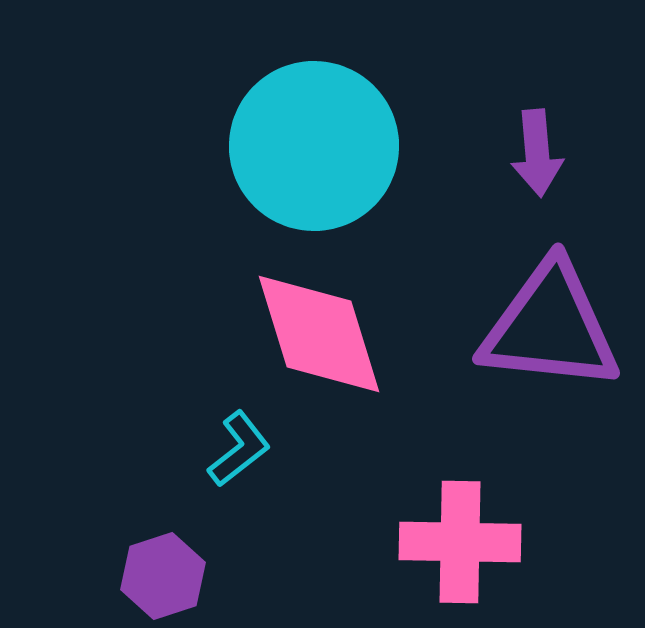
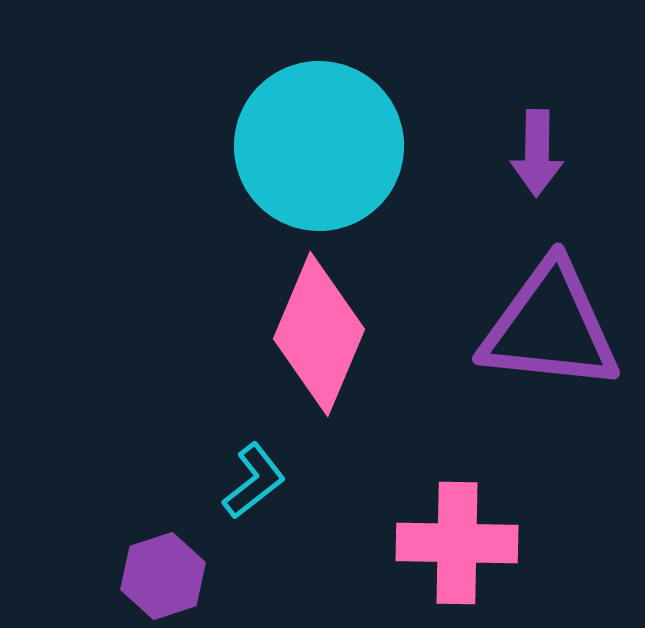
cyan circle: moved 5 px right
purple arrow: rotated 6 degrees clockwise
pink diamond: rotated 40 degrees clockwise
cyan L-shape: moved 15 px right, 32 px down
pink cross: moved 3 px left, 1 px down
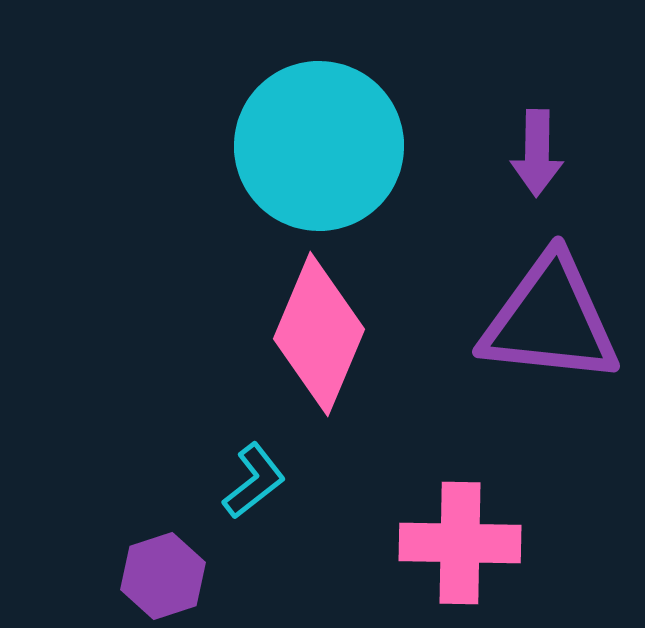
purple triangle: moved 7 px up
pink cross: moved 3 px right
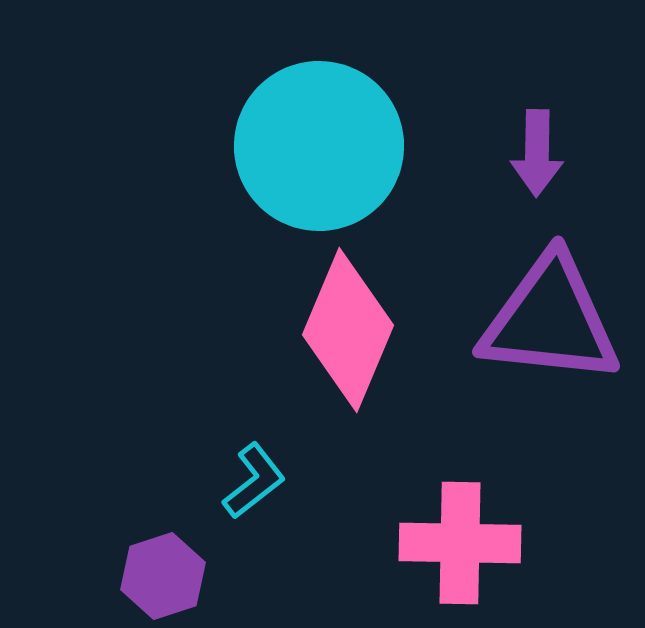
pink diamond: moved 29 px right, 4 px up
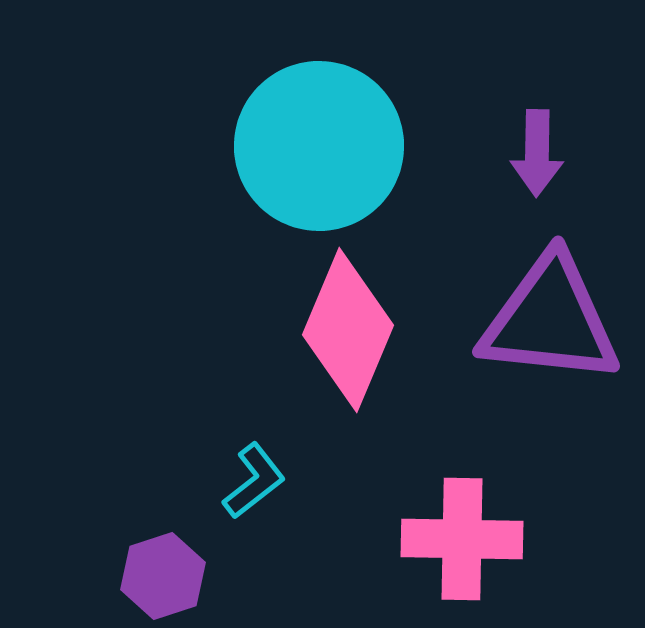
pink cross: moved 2 px right, 4 px up
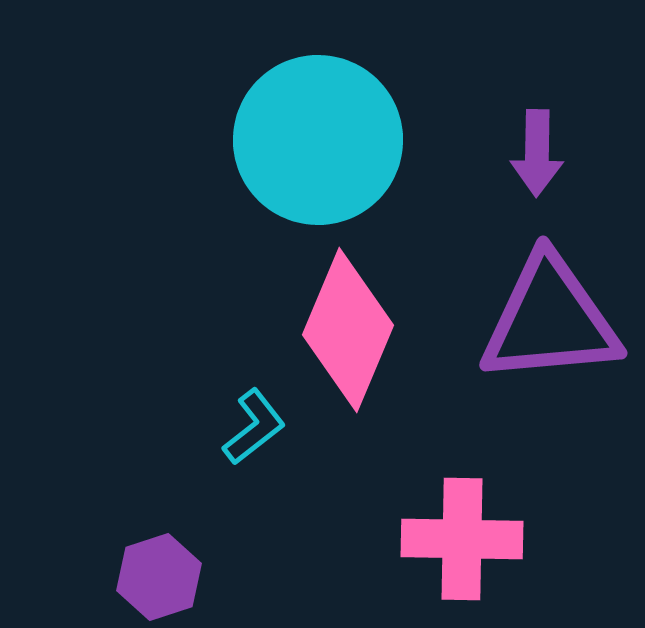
cyan circle: moved 1 px left, 6 px up
purple triangle: rotated 11 degrees counterclockwise
cyan L-shape: moved 54 px up
purple hexagon: moved 4 px left, 1 px down
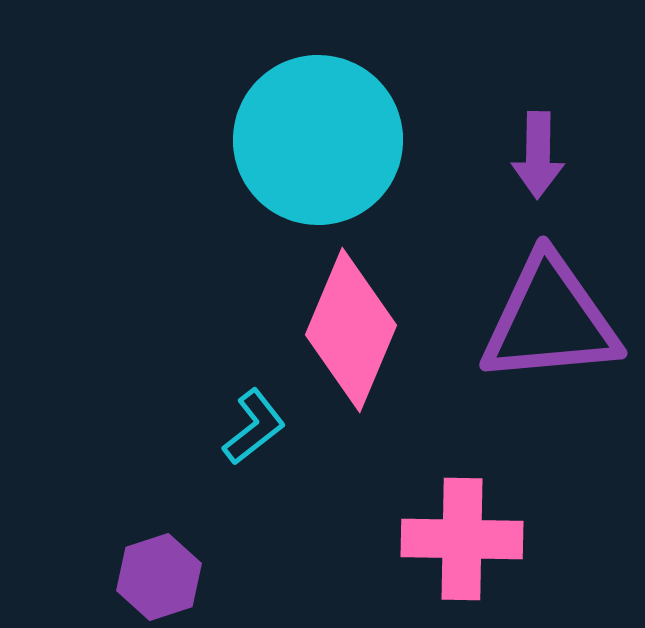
purple arrow: moved 1 px right, 2 px down
pink diamond: moved 3 px right
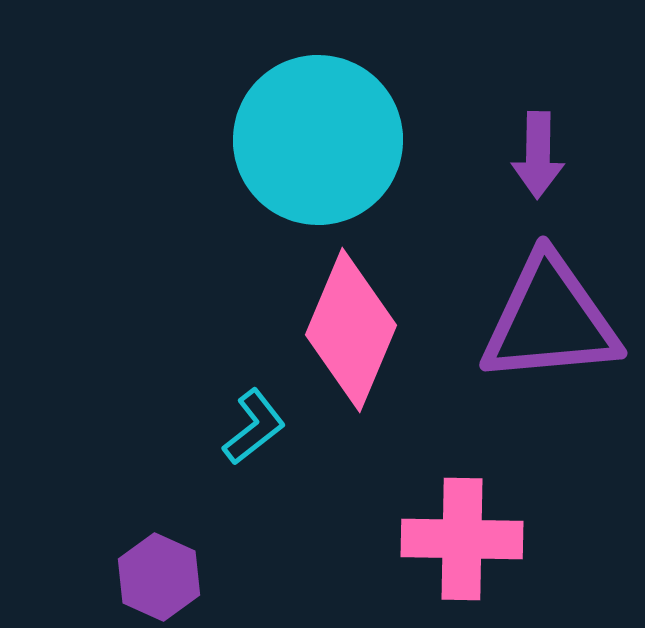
purple hexagon: rotated 18 degrees counterclockwise
